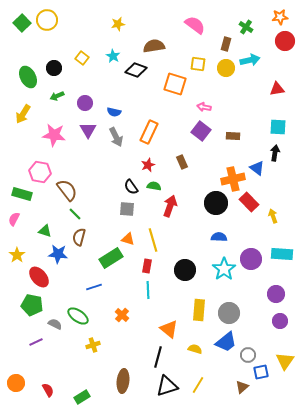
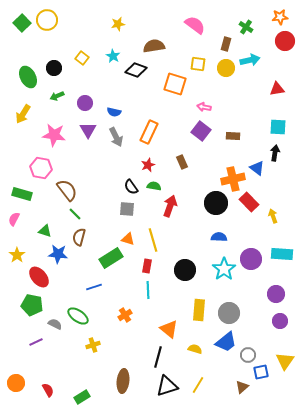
pink hexagon at (40, 172): moved 1 px right, 4 px up
orange cross at (122, 315): moved 3 px right; rotated 16 degrees clockwise
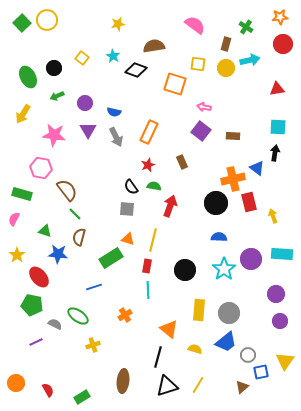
red circle at (285, 41): moved 2 px left, 3 px down
red rectangle at (249, 202): rotated 30 degrees clockwise
yellow line at (153, 240): rotated 30 degrees clockwise
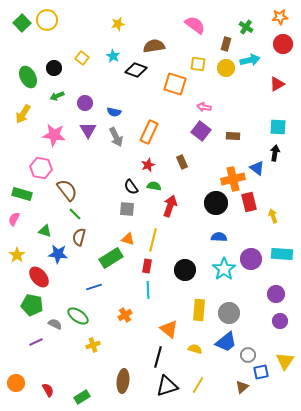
red triangle at (277, 89): moved 5 px up; rotated 21 degrees counterclockwise
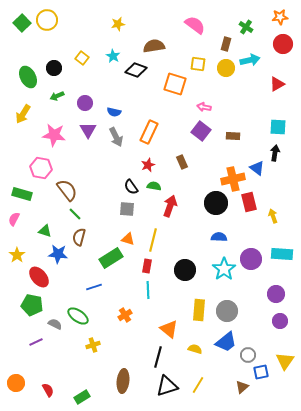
gray circle at (229, 313): moved 2 px left, 2 px up
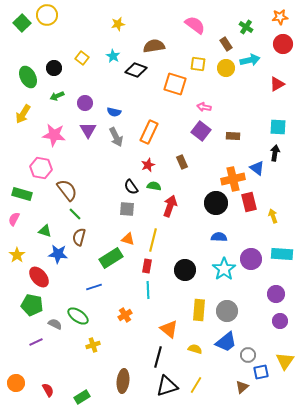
yellow circle at (47, 20): moved 5 px up
brown rectangle at (226, 44): rotated 48 degrees counterclockwise
yellow line at (198, 385): moved 2 px left
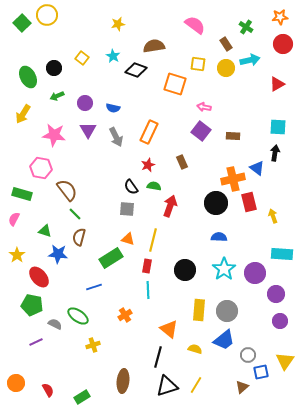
blue semicircle at (114, 112): moved 1 px left, 4 px up
purple circle at (251, 259): moved 4 px right, 14 px down
blue trapezoid at (226, 342): moved 2 px left, 2 px up
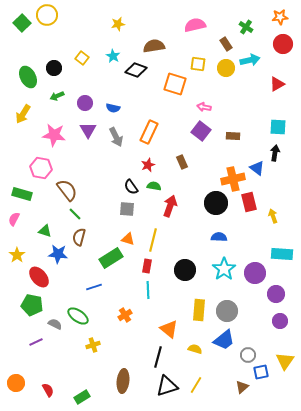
pink semicircle at (195, 25): rotated 50 degrees counterclockwise
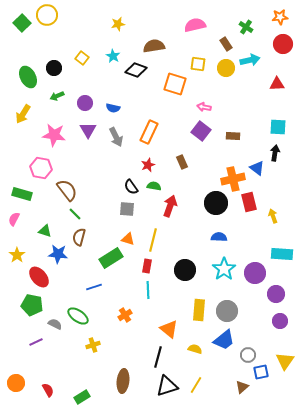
red triangle at (277, 84): rotated 28 degrees clockwise
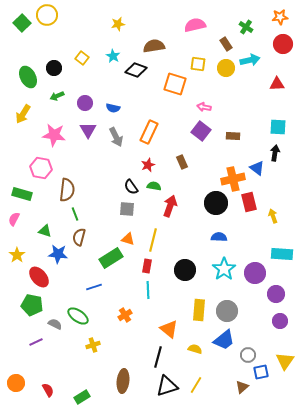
brown semicircle at (67, 190): rotated 45 degrees clockwise
green line at (75, 214): rotated 24 degrees clockwise
